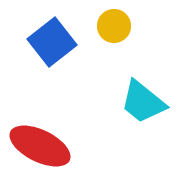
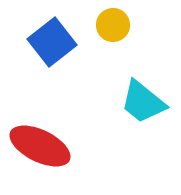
yellow circle: moved 1 px left, 1 px up
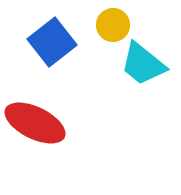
cyan trapezoid: moved 38 px up
red ellipse: moved 5 px left, 23 px up
